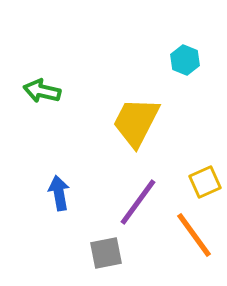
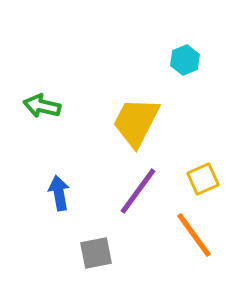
cyan hexagon: rotated 16 degrees clockwise
green arrow: moved 15 px down
yellow square: moved 2 px left, 3 px up
purple line: moved 11 px up
gray square: moved 10 px left
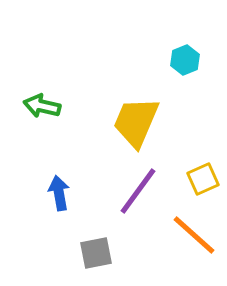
yellow trapezoid: rotated 4 degrees counterclockwise
orange line: rotated 12 degrees counterclockwise
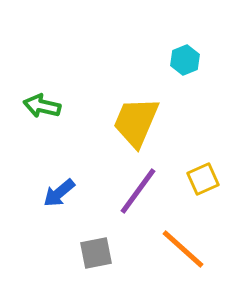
blue arrow: rotated 120 degrees counterclockwise
orange line: moved 11 px left, 14 px down
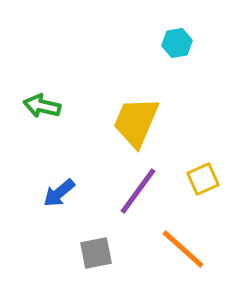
cyan hexagon: moved 8 px left, 17 px up; rotated 12 degrees clockwise
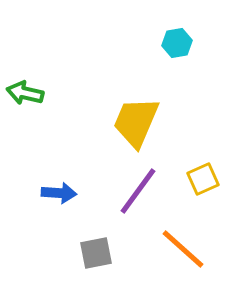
green arrow: moved 17 px left, 13 px up
blue arrow: rotated 136 degrees counterclockwise
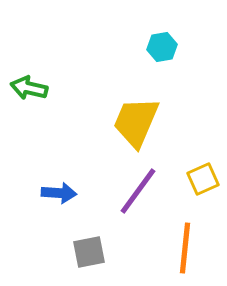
cyan hexagon: moved 15 px left, 4 px down
green arrow: moved 4 px right, 5 px up
orange line: moved 2 px right, 1 px up; rotated 54 degrees clockwise
gray square: moved 7 px left, 1 px up
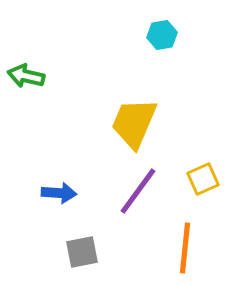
cyan hexagon: moved 12 px up
green arrow: moved 3 px left, 12 px up
yellow trapezoid: moved 2 px left, 1 px down
gray square: moved 7 px left
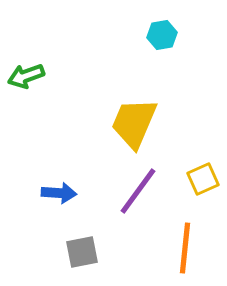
green arrow: rotated 33 degrees counterclockwise
